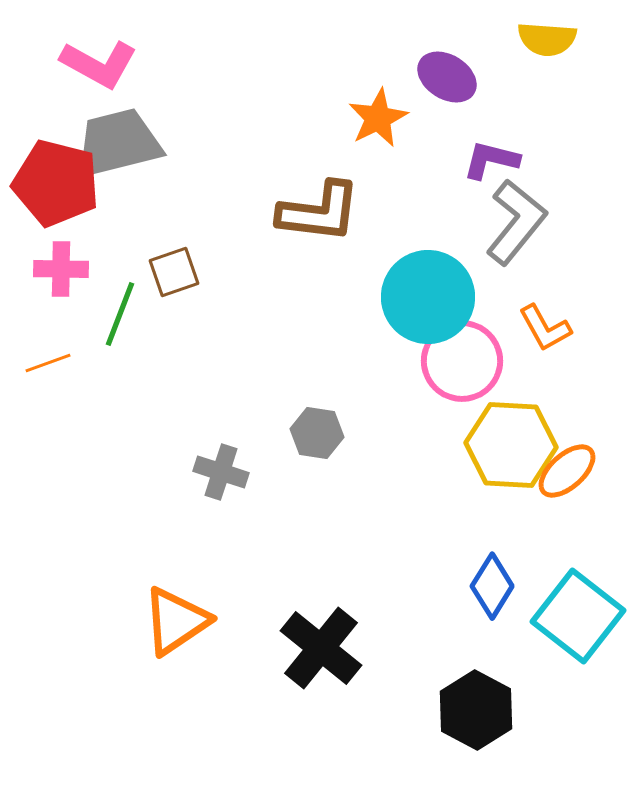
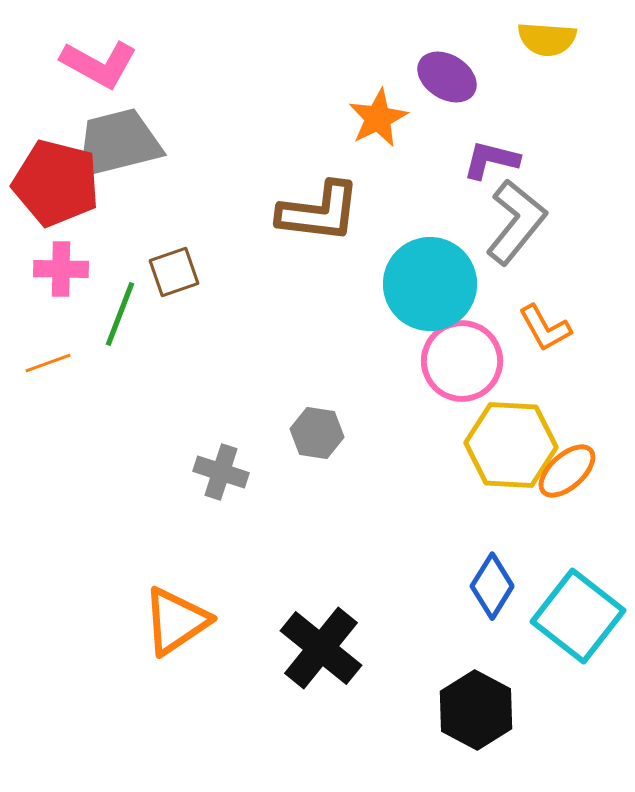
cyan circle: moved 2 px right, 13 px up
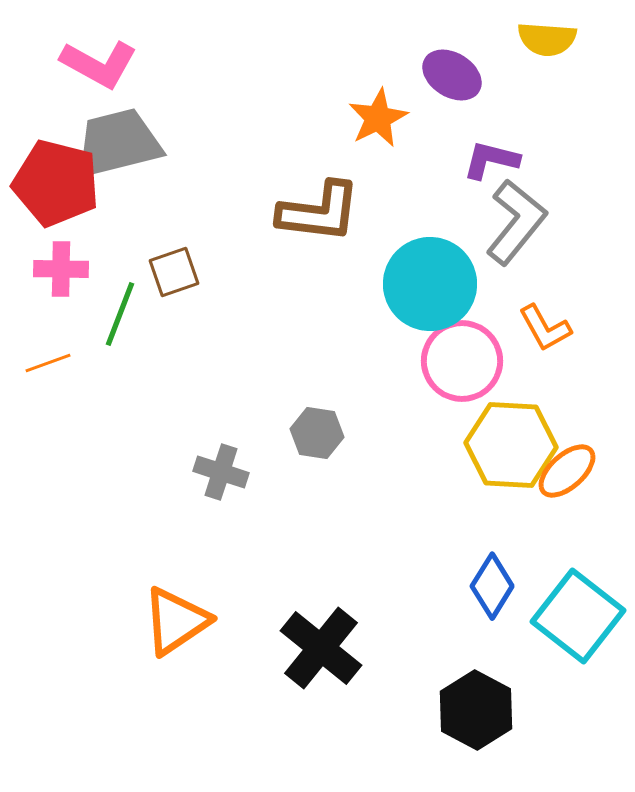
purple ellipse: moved 5 px right, 2 px up
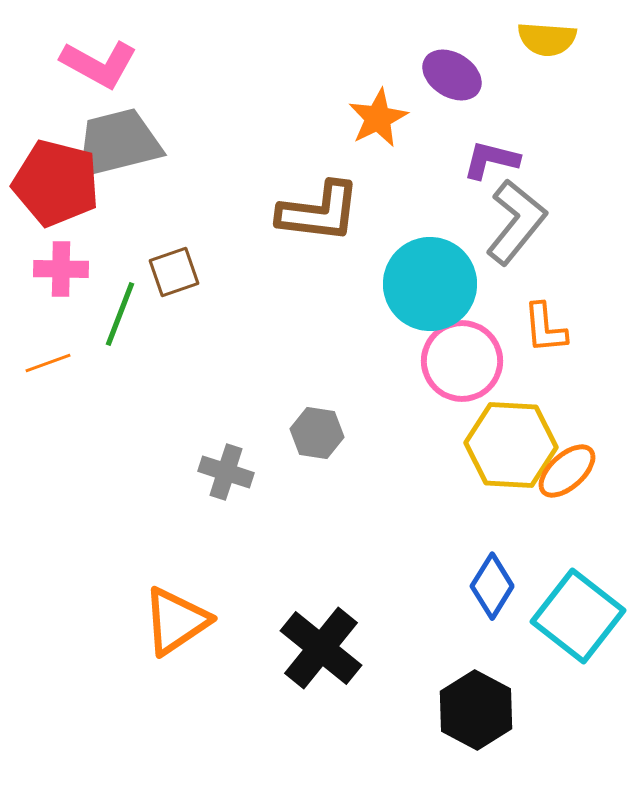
orange L-shape: rotated 24 degrees clockwise
gray cross: moved 5 px right
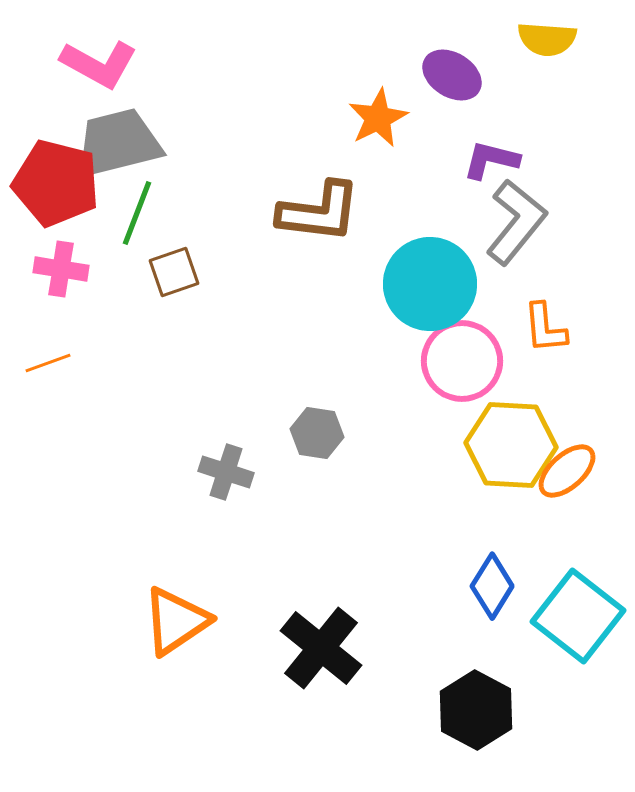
pink cross: rotated 8 degrees clockwise
green line: moved 17 px right, 101 px up
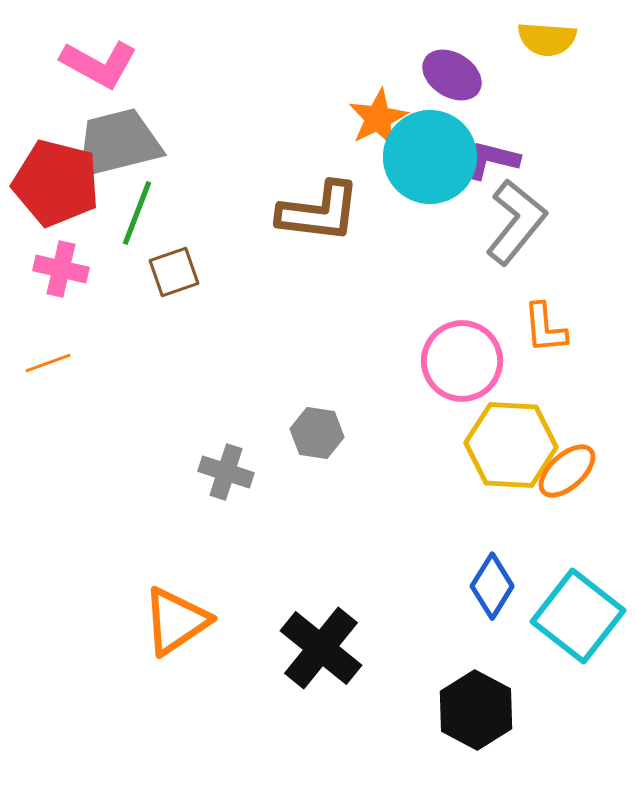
pink cross: rotated 4 degrees clockwise
cyan circle: moved 127 px up
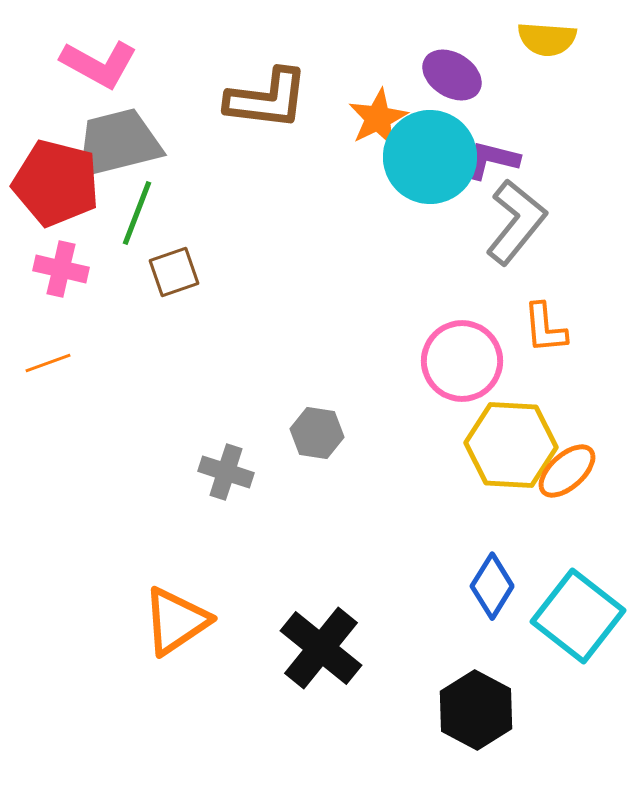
brown L-shape: moved 52 px left, 113 px up
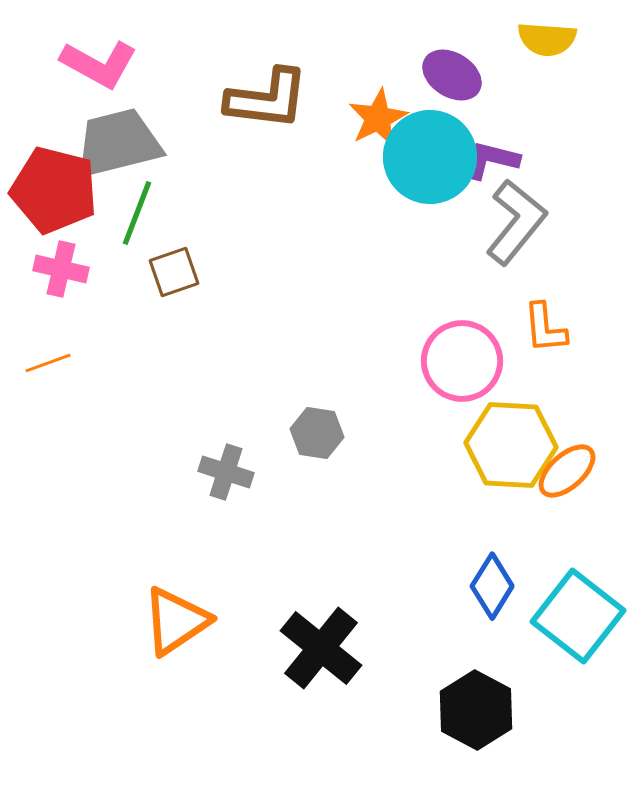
red pentagon: moved 2 px left, 7 px down
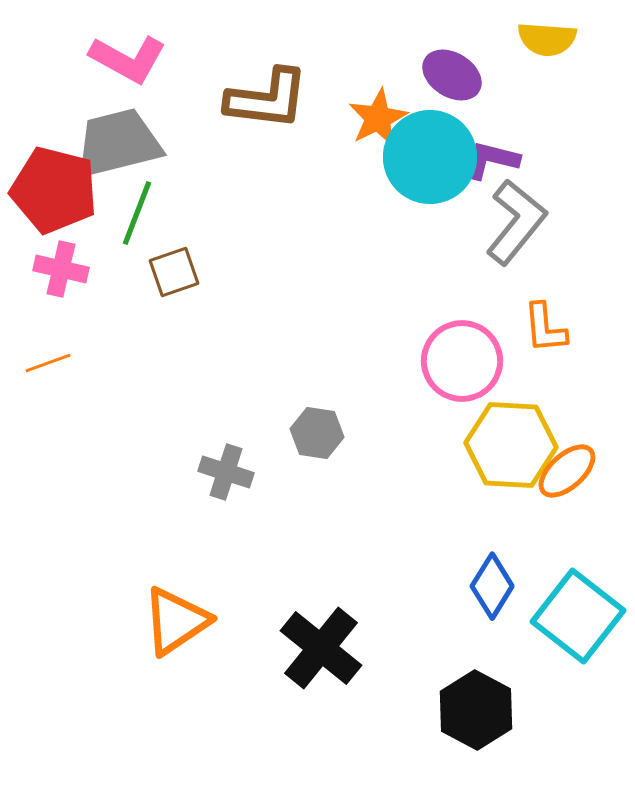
pink L-shape: moved 29 px right, 5 px up
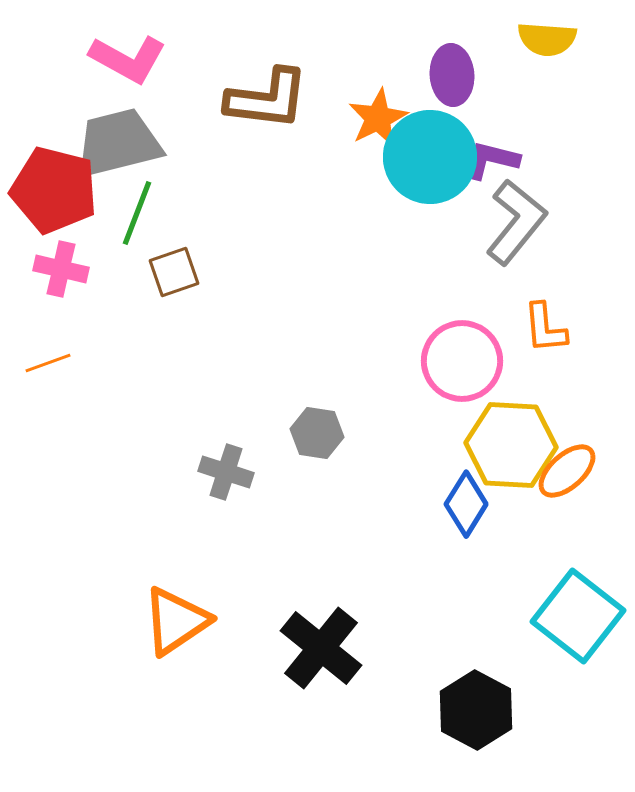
purple ellipse: rotated 54 degrees clockwise
blue diamond: moved 26 px left, 82 px up
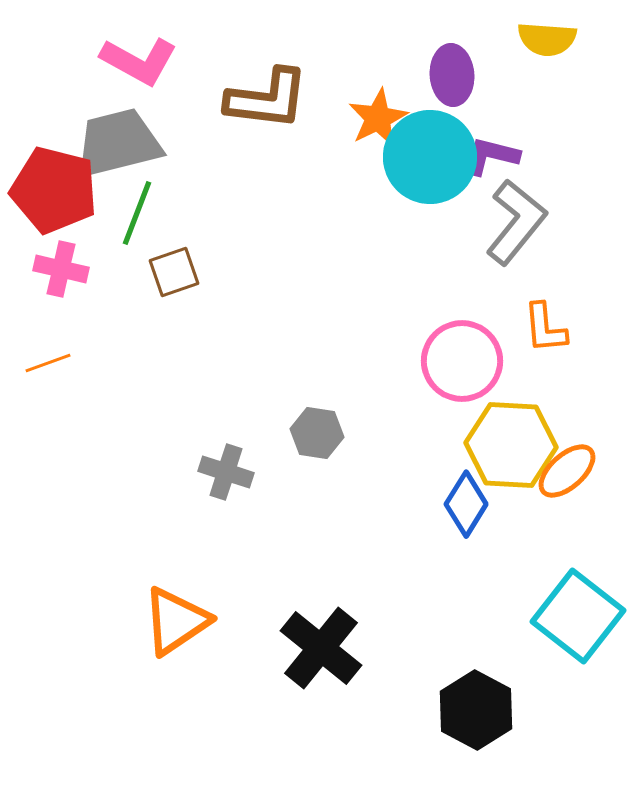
pink L-shape: moved 11 px right, 2 px down
purple L-shape: moved 4 px up
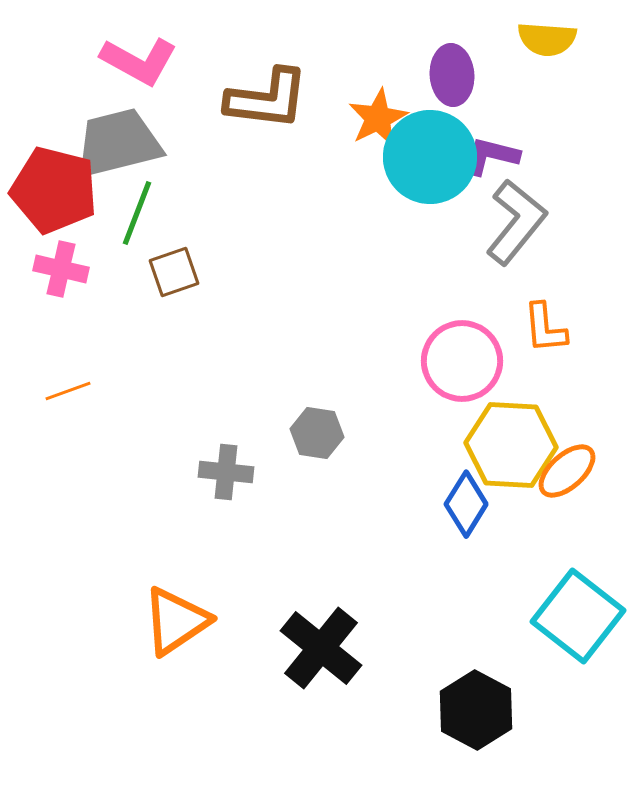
orange line: moved 20 px right, 28 px down
gray cross: rotated 12 degrees counterclockwise
